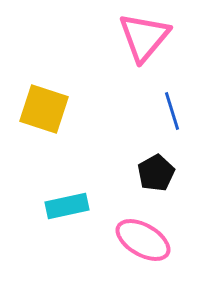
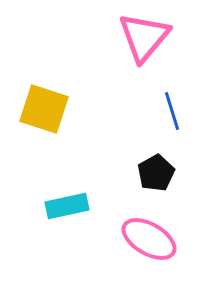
pink ellipse: moved 6 px right, 1 px up
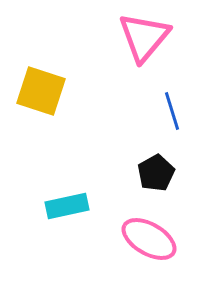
yellow square: moved 3 px left, 18 px up
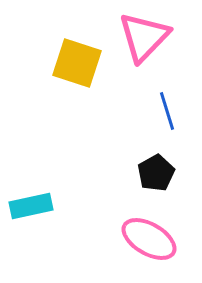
pink triangle: rotated 4 degrees clockwise
yellow square: moved 36 px right, 28 px up
blue line: moved 5 px left
cyan rectangle: moved 36 px left
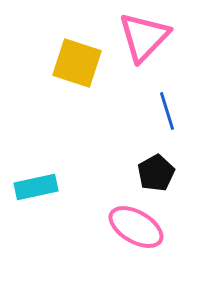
cyan rectangle: moved 5 px right, 19 px up
pink ellipse: moved 13 px left, 12 px up
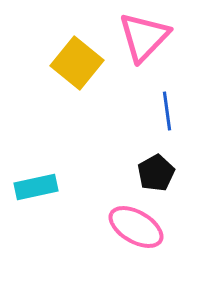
yellow square: rotated 21 degrees clockwise
blue line: rotated 9 degrees clockwise
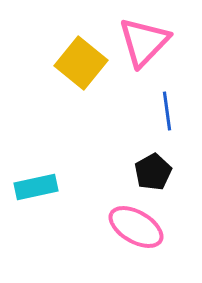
pink triangle: moved 5 px down
yellow square: moved 4 px right
black pentagon: moved 3 px left, 1 px up
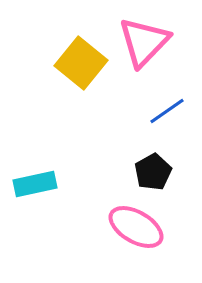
blue line: rotated 63 degrees clockwise
cyan rectangle: moved 1 px left, 3 px up
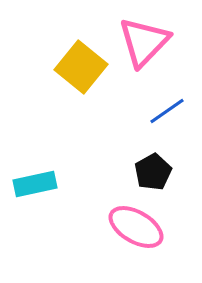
yellow square: moved 4 px down
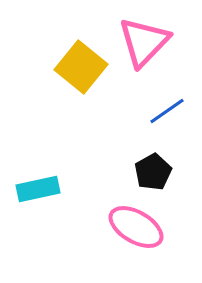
cyan rectangle: moved 3 px right, 5 px down
